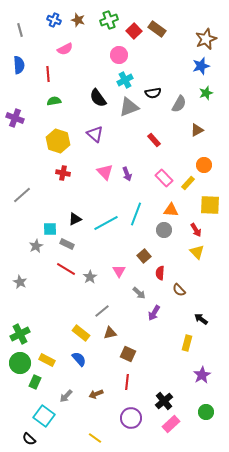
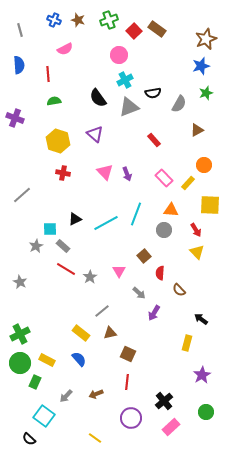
gray rectangle at (67, 244): moved 4 px left, 2 px down; rotated 16 degrees clockwise
pink rectangle at (171, 424): moved 3 px down
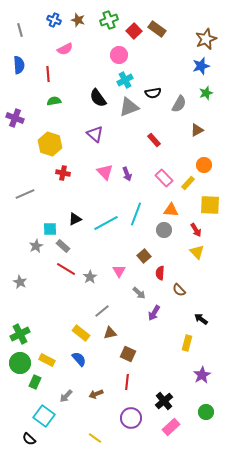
yellow hexagon at (58, 141): moved 8 px left, 3 px down
gray line at (22, 195): moved 3 px right, 1 px up; rotated 18 degrees clockwise
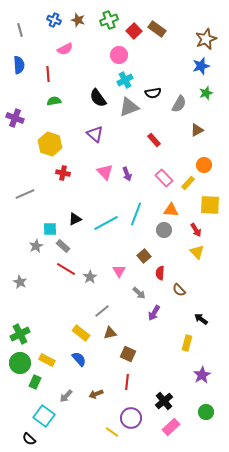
yellow line at (95, 438): moved 17 px right, 6 px up
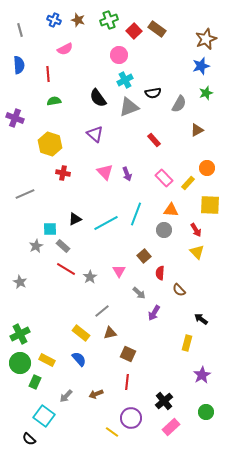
orange circle at (204, 165): moved 3 px right, 3 px down
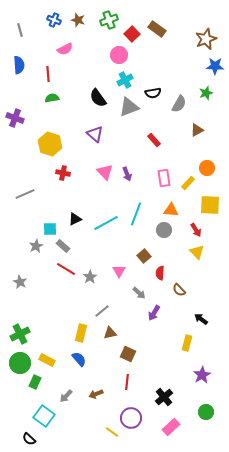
red square at (134, 31): moved 2 px left, 3 px down
blue star at (201, 66): moved 14 px right; rotated 18 degrees clockwise
green semicircle at (54, 101): moved 2 px left, 3 px up
pink rectangle at (164, 178): rotated 36 degrees clockwise
yellow rectangle at (81, 333): rotated 66 degrees clockwise
black cross at (164, 401): moved 4 px up
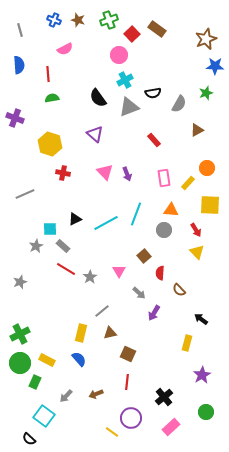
gray star at (20, 282): rotated 24 degrees clockwise
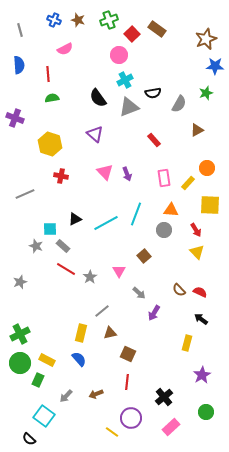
red cross at (63, 173): moved 2 px left, 3 px down
gray star at (36, 246): rotated 24 degrees counterclockwise
red semicircle at (160, 273): moved 40 px right, 19 px down; rotated 112 degrees clockwise
green rectangle at (35, 382): moved 3 px right, 2 px up
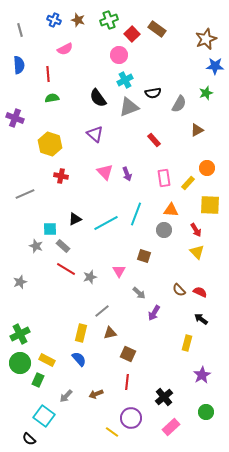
brown square at (144, 256): rotated 32 degrees counterclockwise
gray star at (90, 277): rotated 16 degrees clockwise
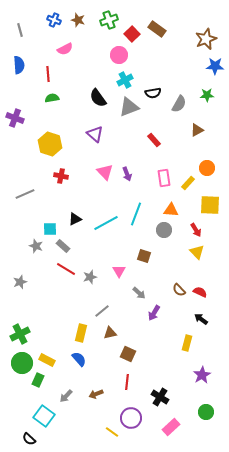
green star at (206, 93): moved 1 px right, 2 px down; rotated 16 degrees clockwise
green circle at (20, 363): moved 2 px right
black cross at (164, 397): moved 4 px left; rotated 18 degrees counterclockwise
